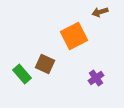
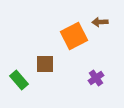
brown arrow: moved 10 px down; rotated 14 degrees clockwise
brown square: rotated 24 degrees counterclockwise
green rectangle: moved 3 px left, 6 px down
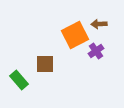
brown arrow: moved 1 px left, 2 px down
orange square: moved 1 px right, 1 px up
purple cross: moved 27 px up
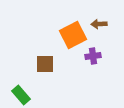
orange square: moved 2 px left
purple cross: moved 3 px left, 5 px down; rotated 28 degrees clockwise
green rectangle: moved 2 px right, 15 px down
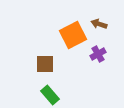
brown arrow: rotated 21 degrees clockwise
purple cross: moved 5 px right, 2 px up; rotated 21 degrees counterclockwise
green rectangle: moved 29 px right
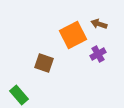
brown square: moved 1 px left, 1 px up; rotated 18 degrees clockwise
green rectangle: moved 31 px left
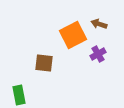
brown square: rotated 12 degrees counterclockwise
green rectangle: rotated 30 degrees clockwise
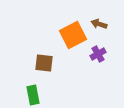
green rectangle: moved 14 px right
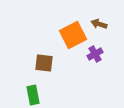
purple cross: moved 3 px left
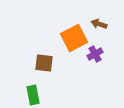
orange square: moved 1 px right, 3 px down
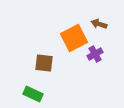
green rectangle: moved 1 px up; rotated 54 degrees counterclockwise
